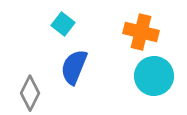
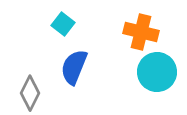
cyan circle: moved 3 px right, 4 px up
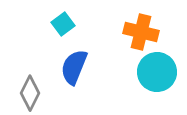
cyan square: rotated 15 degrees clockwise
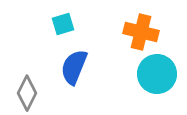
cyan square: rotated 20 degrees clockwise
cyan circle: moved 2 px down
gray diamond: moved 3 px left
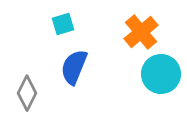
orange cross: rotated 36 degrees clockwise
cyan circle: moved 4 px right
